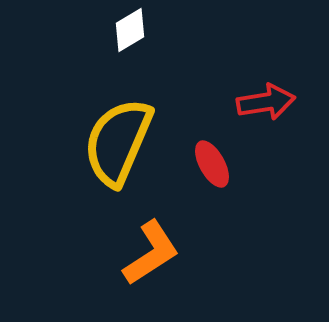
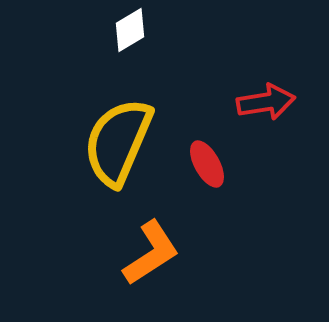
red ellipse: moved 5 px left
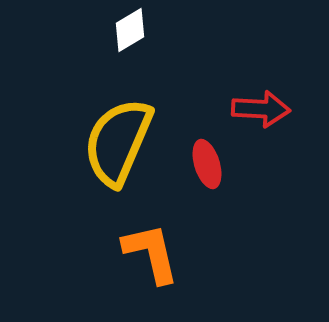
red arrow: moved 5 px left, 7 px down; rotated 12 degrees clockwise
red ellipse: rotated 12 degrees clockwise
orange L-shape: rotated 70 degrees counterclockwise
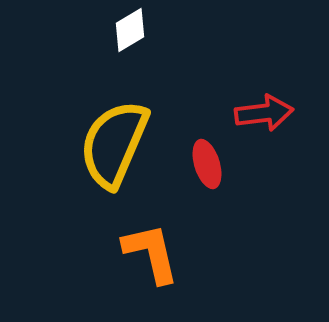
red arrow: moved 3 px right, 4 px down; rotated 10 degrees counterclockwise
yellow semicircle: moved 4 px left, 2 px down
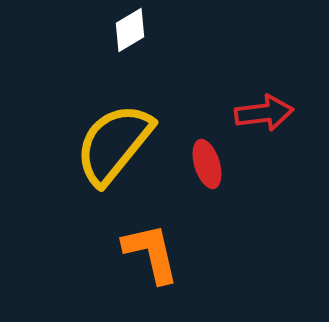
yellow semicircle: rotated 16 degrees clockwise
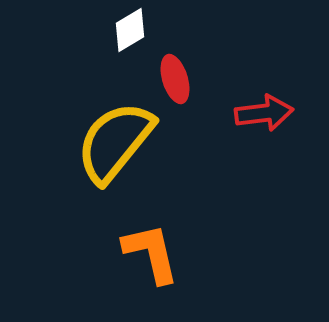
yellow semicircle: moved 1 px right, 2 px up
red ellipse: moved 32 px left, 85 px up
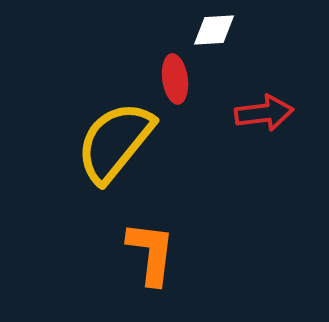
white diamond: moved 84 px right; rotated 27 degrees clockwise
red ellipse: rotated 9 degrees clockwise
orange L-shape: rotated 20 degrees clockwise
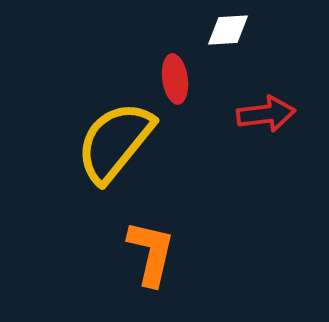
white diamond: moved 14 px right
red arrow: moved 2 px right, 1 px down
orange L-shape: rotated 6 degrees clockwise
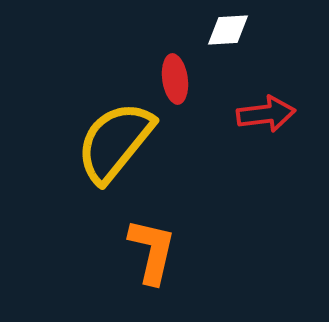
orange L-shape: moved 1 px right, 2 px up
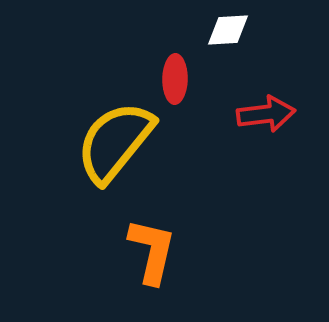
red ellipse: rotated 9 degrees clockwise
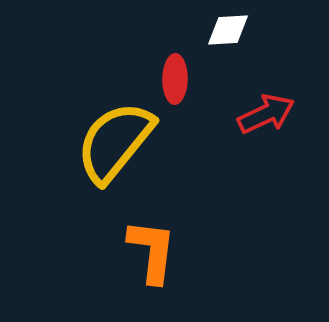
red arrow: rotated 18 degrees counterclockwise
orange L-shape: rotated 6 degrees counterclockwise
